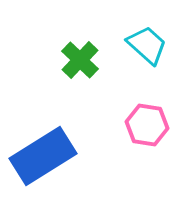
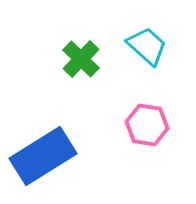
cyan trapezoid: moved 1 px down
green cross: moved 1 px right, 1 px up
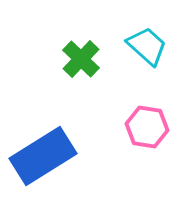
pink hexagon: moved 2 px down
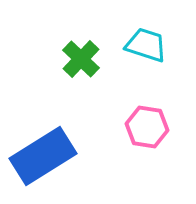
cyan trapezoid: moved 1 px left, 1 px up; rotated 24 degrees counterclockwise
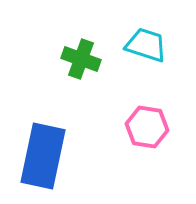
green cross: rotated 24 degrees counterclockwise
blue rectangle: rotated 46 degrees counterclockwise
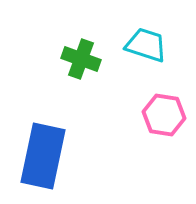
pink hexagon: moved 17 px right, 12 px up
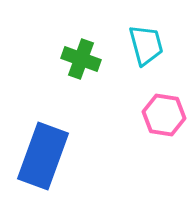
cyan trapezoid: rotated 57 degrees clockwise
blue rectangle: rotated 8 degrees clockwise
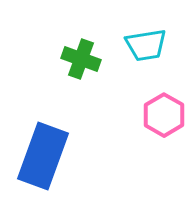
cyan trapezoid: rotated 96 degrees clockwise
pink hexagon: rotated 21 degrees clockwise
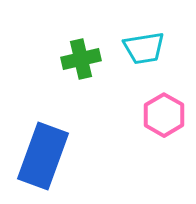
cyan trapezoid: moved 2 px left, 3 px down
green cross: rotated 33 degrees counterclockwise
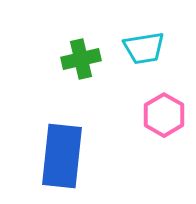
blue rectangle: moved 19 px right; rotated 14 degrees counterclockwise
